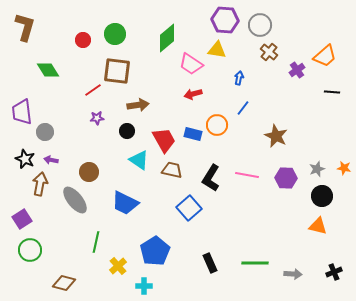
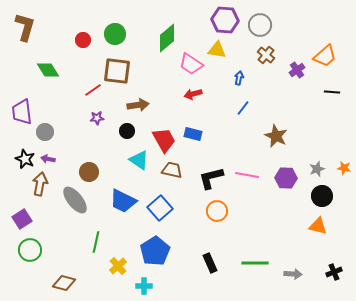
brown cross at (269, 52): moved 3 px left, 3 px down
orange circle at (217, 125): moved 86 px down
purple arrow at (51, 160): moved 3 px left, 1 px up
black L-shape at (211, 178): rotated 44 degrees clockwise
blue trapezoid at (125, 203): moved 2 px left, 2 px up
blue square at (189, 208): moved 29 px left
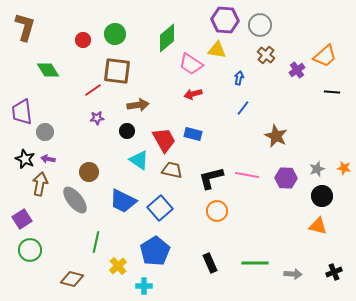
brown diamond at (64, 283): moved 8 px right, 4 px up
